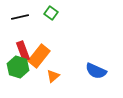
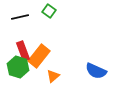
green square: moved 2 px left, 2 px up
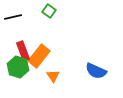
black line: moved 7 px left
orange triangle: rotated 24 degrees counterclockwise
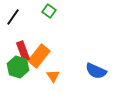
black line: rotated 42 degrees counterclockwise
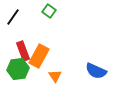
orange rectangle: rotated 10 degrees counterclockwise
green hexagon: moved 2 px down; rotated 25 degrees counterclockwise
orange triangle: moved 2 px right
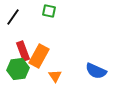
green square: rotated 24 degrees counterclockwise
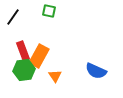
green hexagon: moved 6 px right, 1 px down
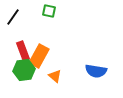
blue semicircle: rotated 15 degrees counterclockwise
orange triangle: rotated 16 degrees counterclockwise
